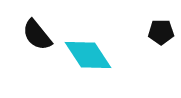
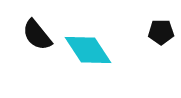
cyan diamond: moved 5 px up
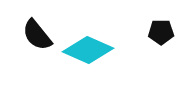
cyan diamond: rotated 33 degrees counterclockwise
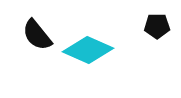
black pentagon: moved 4 px left, 6 px up
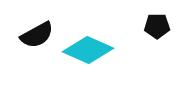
black semicircle: rotated 80 degrees counterclockwise
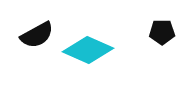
black pentagon: moved 5 px right, 6 px down
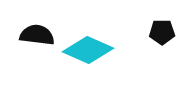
black semicircle: rotated 144 degrees counterclockwise
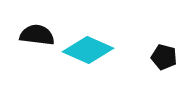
black pentagon: moved 2 px right, 25 px down; rotated 15 degrees clockwise
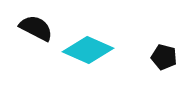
black semicircle: moved 1 px left, 7 px up; rotated 20 degrees clockwise
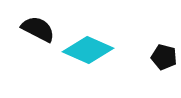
black semicircle: moved 2 px right, 1 px down
